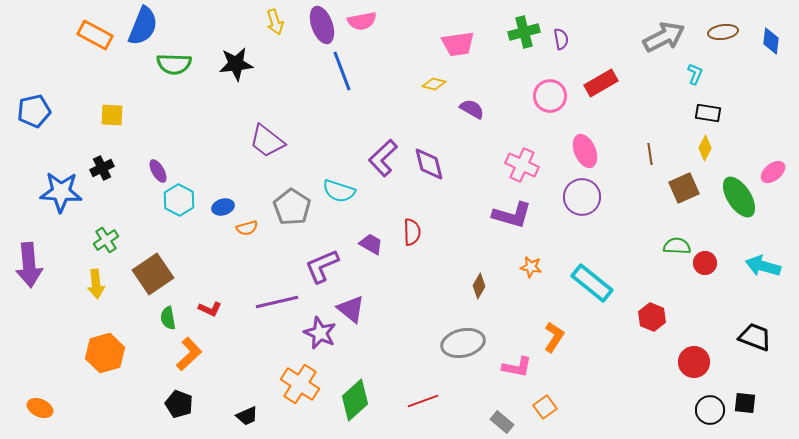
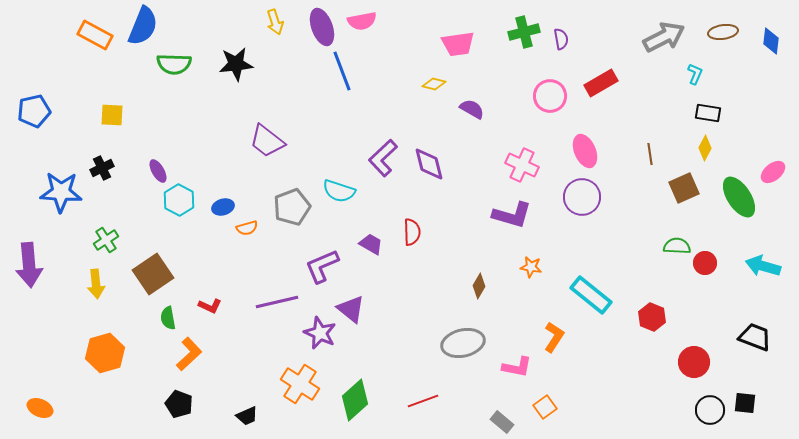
purple ellipse at (322, 25): moved 2 px down
gray pentagon at (292, 207): rotated 18 degrees clockwise
cyan rectangle at (592, 283): moved 1 px left, 12 px down
red L-shape at (210, 309): moved 3 px up
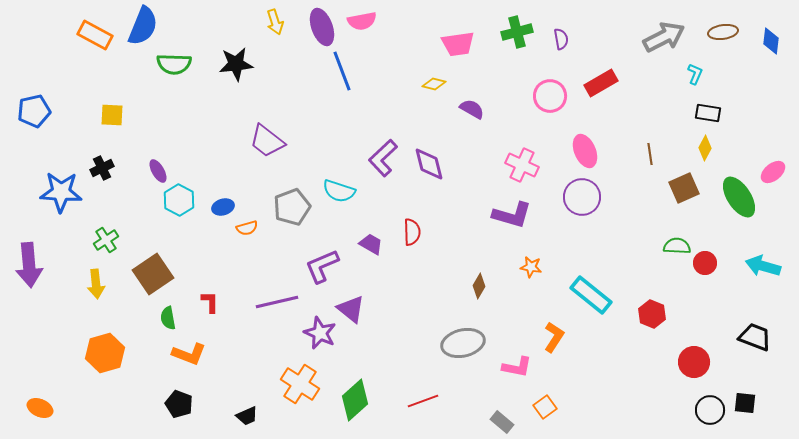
green cross at (524, 32): moved 7 px left
red L-shape at (210, 306): moved 4 px up; rotated 115 degrees counterclockwise
red hexagon at (652, 317): moved 3 px up
orange L-shape at (189, 354): rotated 64 degrees clockwise
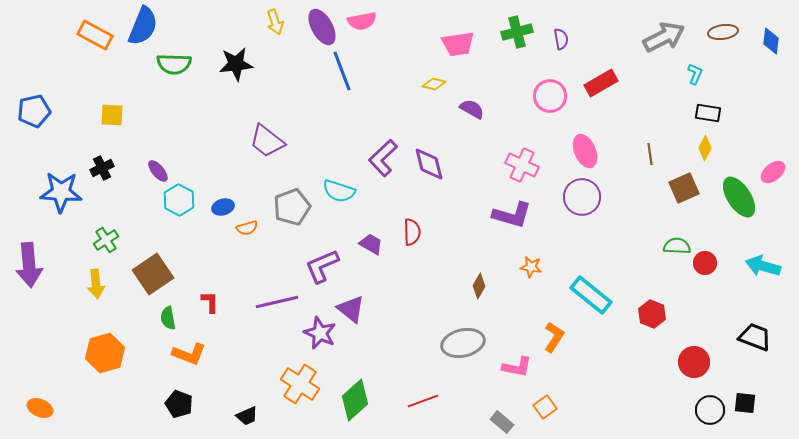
purple ellipse at (322, 27): rotated 9 degrees counterclockwise
purple ellipse at (158, 171): rotated 10 degrees counterclockwise
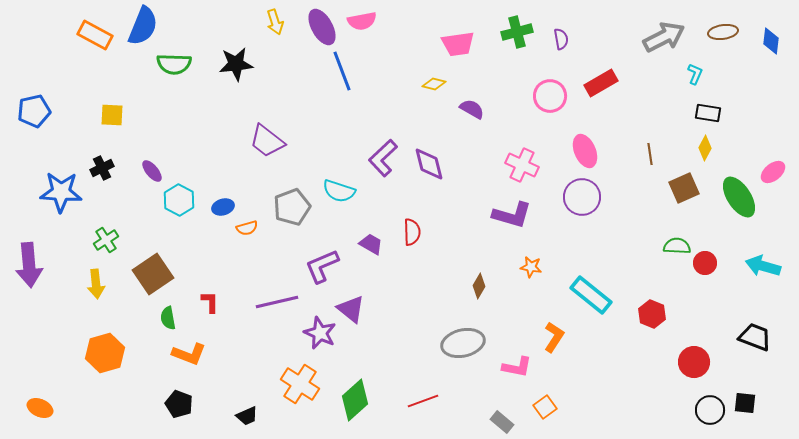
purple ellipse at (158, 171): moved 6 px left
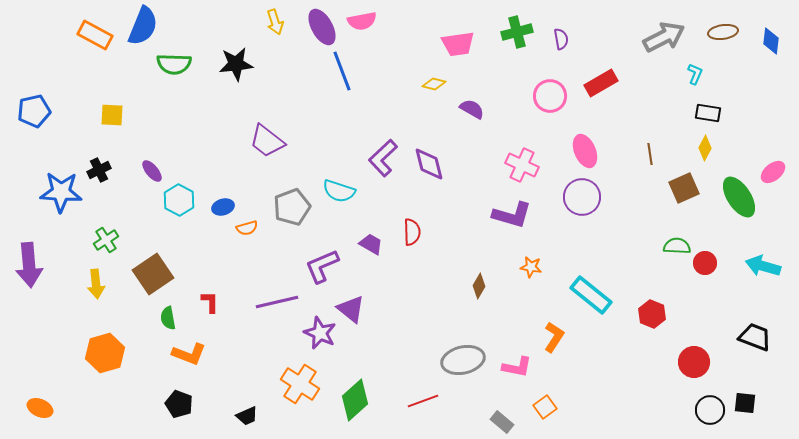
black cross at (102, 168): moved 3 px left, 2 px down
gray ellipse at (463, 343): moved 17 px down
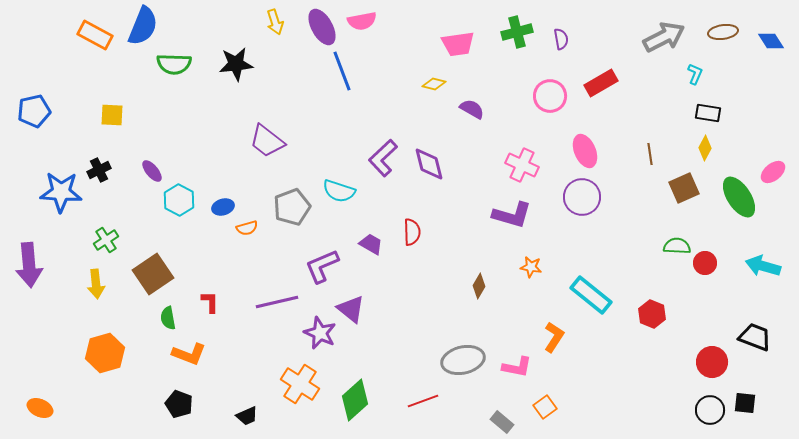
blue diamond at (771, 41): rotated 40 degrees counterclockwise
red circle at (694, 362): moved 18 px right
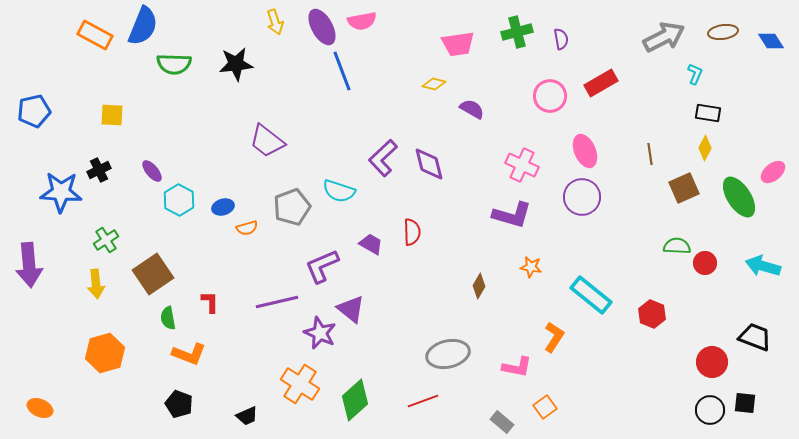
gray ellipse at (463, 360): moved 15 px left, 6 px up
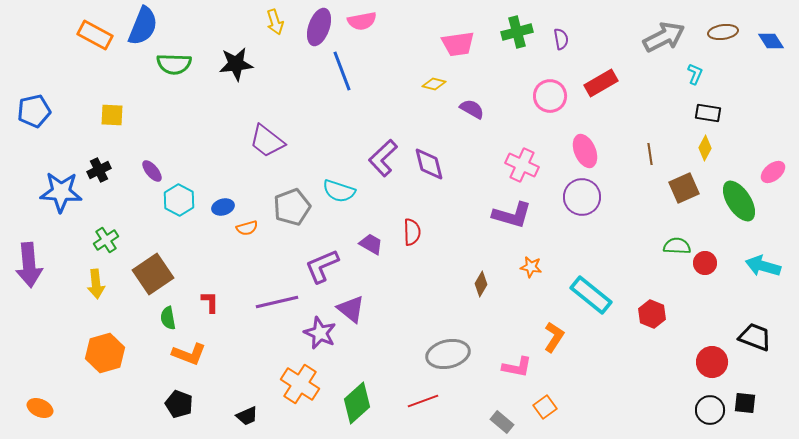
purple ellipse at (322, 27): moved 3 px left; rotated 48 degrees clockwise
green ellipse at (739, 197): moved 4 px down
brown diamond at (479, 286): moved 2 px right, 2 px up
green diamond at (355, 400): moved 2 px right, 3 px down
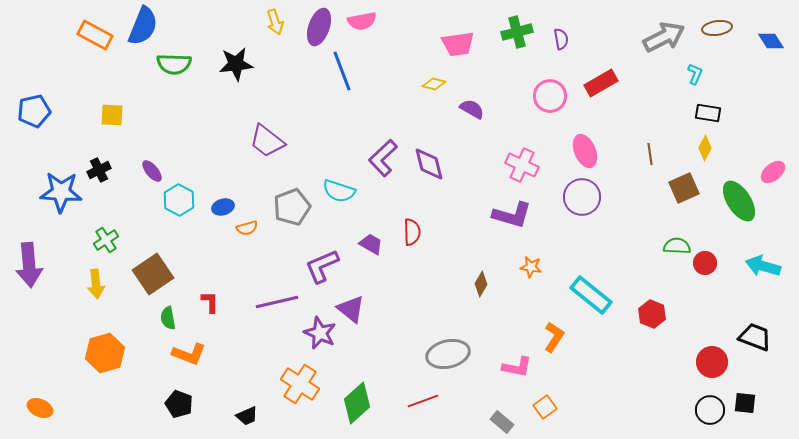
brown ellipse at (723, 32): moved 6 px left, 4 px up
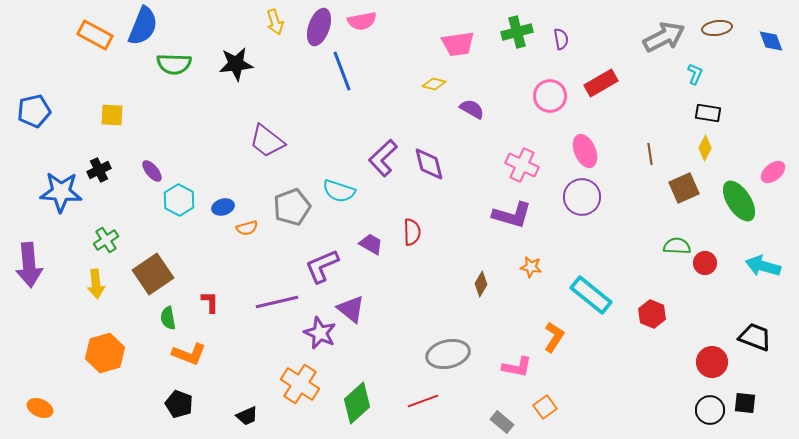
blue diamond at (771, 41): rotated 12 degrees clockwise
